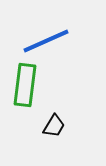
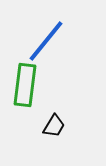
blue line: rotated 27 degrees counterclockwise
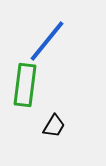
blue line: moved 1 px right
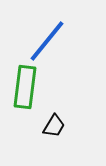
green rectangle: moved 2 px down
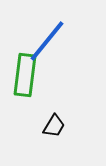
green rectangle: moved 12 px up
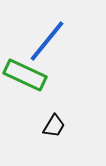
green rectangle: rotated 72 degrees counterclockwise
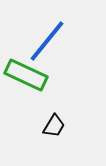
green rectangle: moved 1 px right
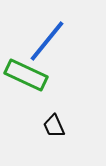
black trapezoid: rotated 125 degrees clockwise
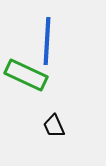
blue line: rotated 36 degrees counterclockwise
